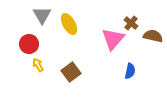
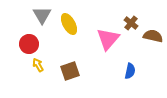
pink triangle: moved 5 px left
brown square: moved 1 px left, 1 px up; rotated 18 degrees clockwise
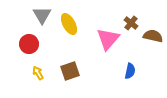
yellow arrow: moved 8 px down
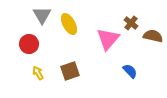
blue semicircle: rotated 56 degrees counterclockwise
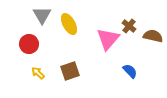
brown cross: moved 2 px left, 3 px down
yellow arrow: rotated 16 degrees counterclockwise
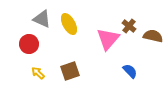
gray triangle: moved 4 px down; rotated 36 degrees counterclockwise
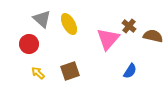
gray triangle: rotated 18 degrees clockwise
blue semicircle: rotated 77 degrees clockwise
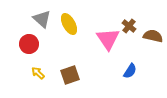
pink triangle: rotated 15 degrees counterclockwise
brown square: moved 4 px down
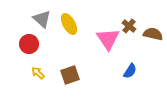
brown semicircle: moved 2 px up
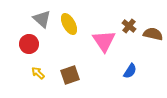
pink triangle: moved 4 px left, 2 px down
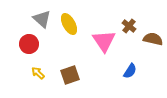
brown semicircle: moved 5 px down
